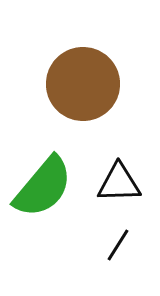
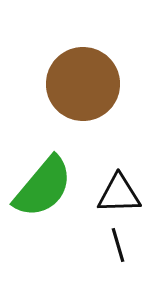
black triangle: moved 11 px down
black line: rotated 48 degrees counterclockwise
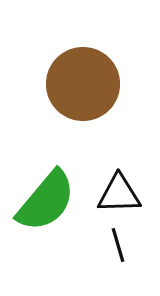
green semicircle: moved 3 px right, 14 px down
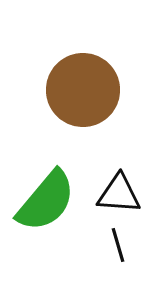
brown circle: moved 6 px down
black triangle: rotated 6 degrees clockwise
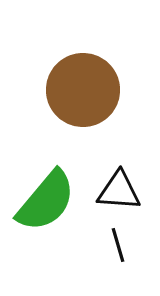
black triangle: moved 3 px up
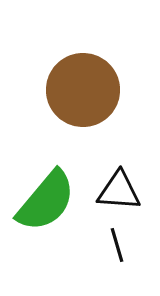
black line: moved 1 px left
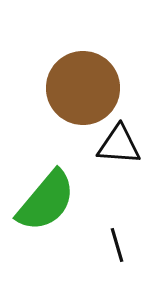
brown circle: moved 2 px up
black triangle: moved 46 px up
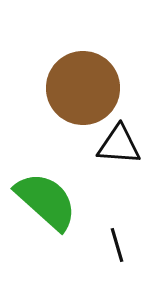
green semicircle: rotated 88 degrees counterclockwise
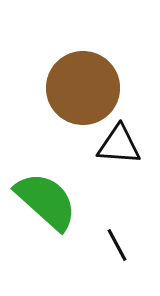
black line: rotated 12 degrees counterclockwise
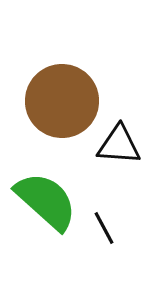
brown circle: moved 21 px left, 13 px down
black line: moved 13 px left, 17 px up
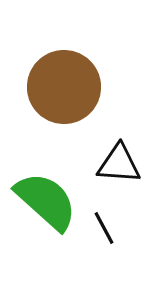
brown circle: moved 2 px right, 14 px up
black triangle: moved 19 px down
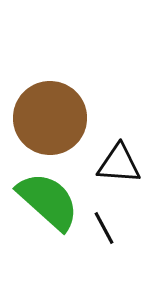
brown circle: moved 14 px left, 31 px down
green semicircle: moved 2 px right
